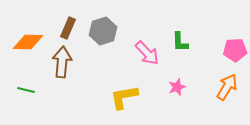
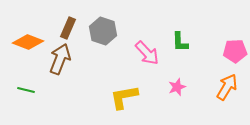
gray hexagon: rotated 24 degrees counterclockwise
orange diamond: rotated 20 degrees clockwise
pink pentagon: moved 1 px down
brown arrow: moved 2 px left, 3 px up; rotated 16 degrees clockwise
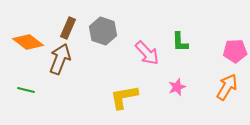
orange diamond: rotated 16 degrees clockwise
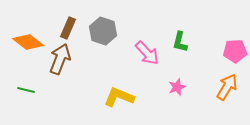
green L-shape: rotated 15 degrees clockwise
yellow L-shape: moved 5 px left; rotated 32 degrees clockwise
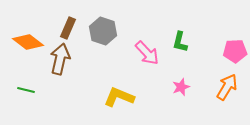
brown arrow: rotated 8 degrees counterclockwise
pink star: moved 4 px right
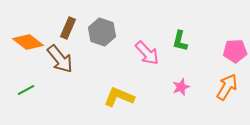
gray hexagon: moved 1 px left, 1 px down
green L-shape: moved 1 px up
brown arrow: rotated 128 degrees clockwise
green line: rotated 42 degrees counterclockwise
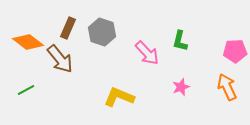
orange arrow: rotated 56 degrees counterclockwise
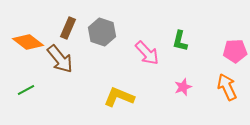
pink star: moved 2 px right
